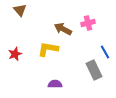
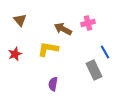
brown triangle: moved 10 px down
purple semicircle: moved 2 px left; rotated 80 degrees counterclockwise
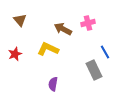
yellow L-shape: rotated 15 degrees clockwise
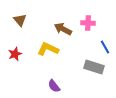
pink cross: rotated 16 degrees clockwise
blue line: moved 5 px up
gray rectangle: moved 3 px up; rotated 48 degrees counterclockwise
purple semicircle: moved 1 px right, 2 px down; rotated 48 degrees counterclockwise
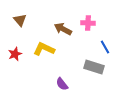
yellow L-shape: moved 4 px left
purple semicircle: moved 8 px right, 2 px up
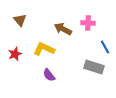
purple semicircle: moved 13 px left, 9 px up
